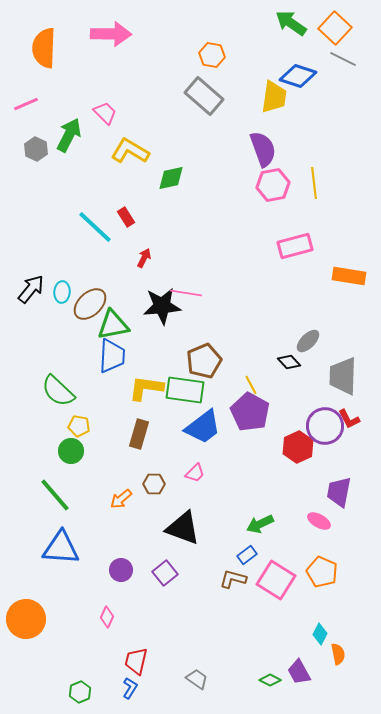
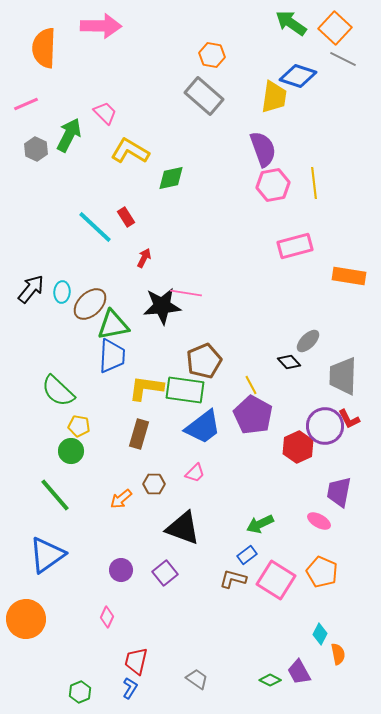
pink arrow at (111, 34): moved 10 px left, 8 px up
purple pentagon at (250, 412): moved 3 px right, 3 px down
blue triangle at (61, 548): moved 14 px left, 7 px down; rotated 39 degrees counterclockwise
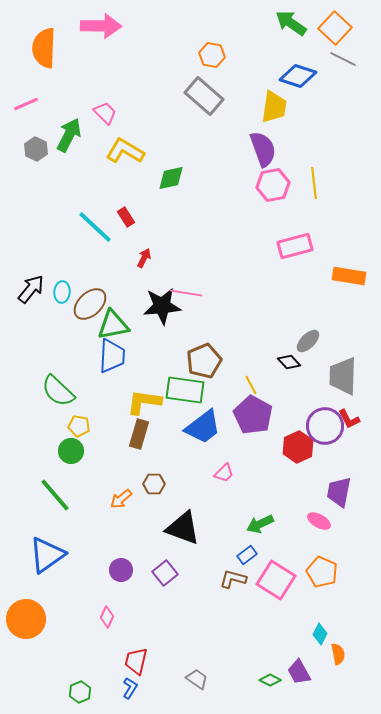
yellow trapezoid at (274, 97): moved 10 px down
yellow L-shape at (130, 151): moved 5 px left
yellow L-shape at (146, 388): moved 2 px left, 14 px down
pink trapezoid at (195, 473): moved 29 px right
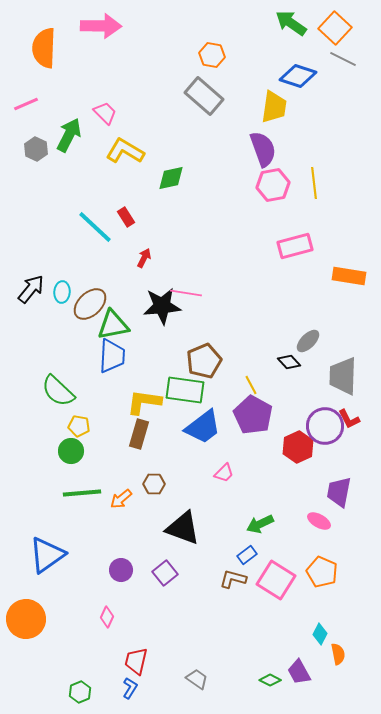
green line at (55, 495): moved 27 px right, 2 px up; rotated 54 degrees counterclockwise
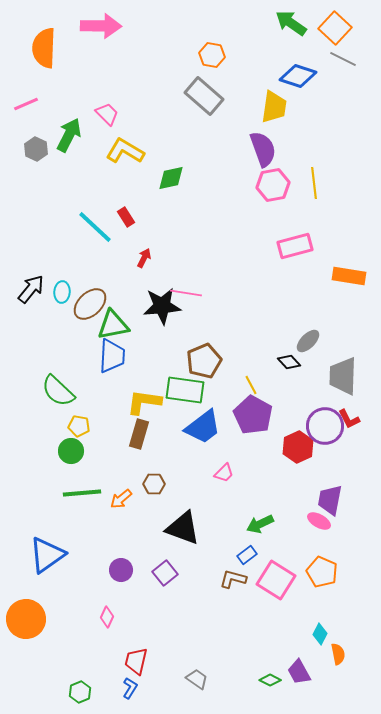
pink trapezoid at (105, 113): moved 2 px right, 1 px down
purple trapezoid at (339, 492): moved 9 px left, 8 px down
